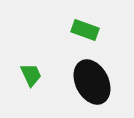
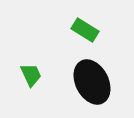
green rectangle: rotated 12 degrees clockwise
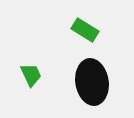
black ellipse: rotated 18 degrees clockwise
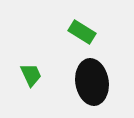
green rectangle: moved 3 px left, 2 px down
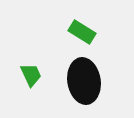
black ellipse: moved 8 px left, 1 px up
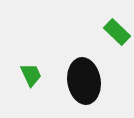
green rectangle: moved 35 px right; rotated 12 degrees clockwise
